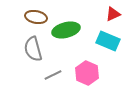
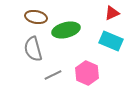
red triangle: moved 1 px left, 1 px up
cyan rectangle: moved 3 px right
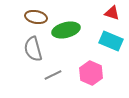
red triangle: rotated 42 degrees clockwise
pink hexagon: moved 4 px right
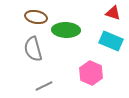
red triangle: moved 1 px right
green ellipse: rotated 16 degrees clockwise
gray line: moved 9 px left, 11 px down
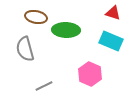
gray semicircle: moved 8 px left
pink hexagon: moved 1 px left, 1 px down
